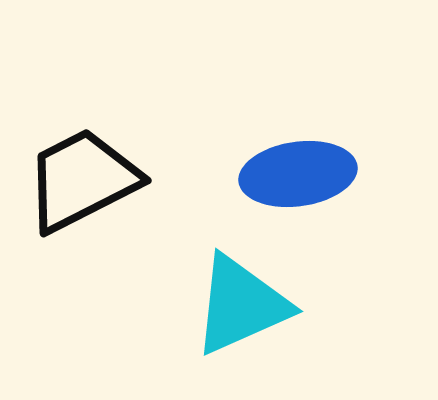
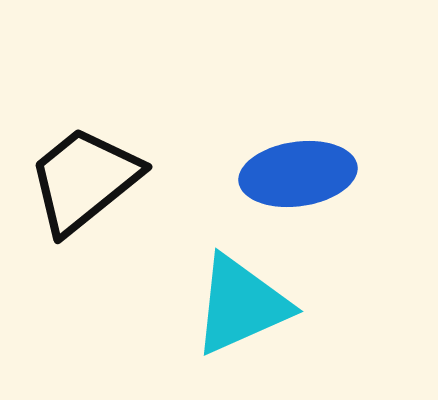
black trapezoid: moved 2 px right; rotated 12 degrees counterclockwise
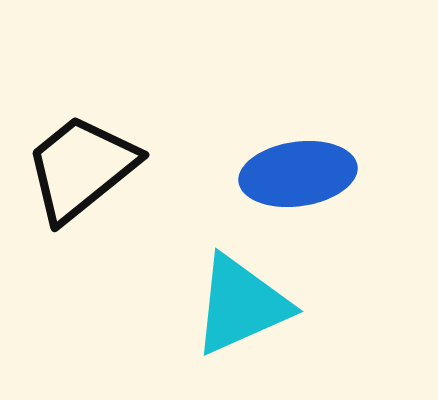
black trapezoid: moved 3 px left, 12 px up
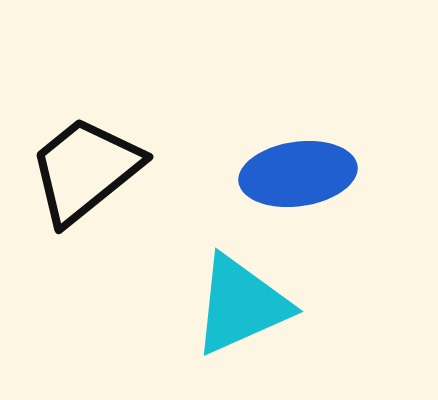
black trapezoid: moved 4 px right, 2 px down
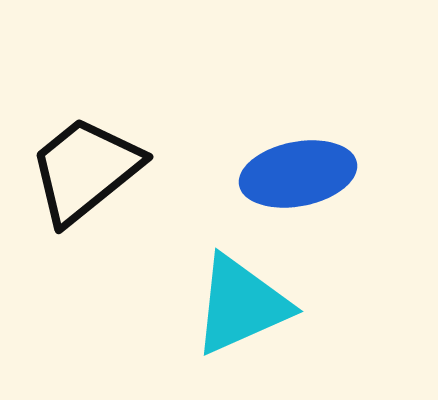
blue ellipse: rotated 3 degrees counterclockwise
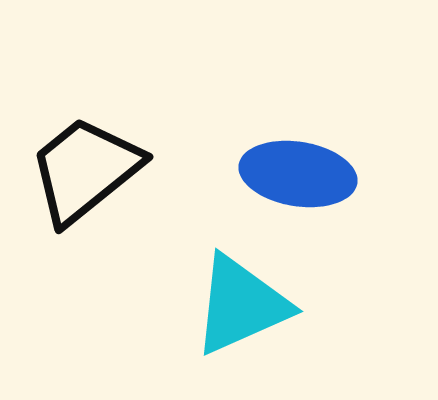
blue ellipse: rotated 20 degrees clockwise
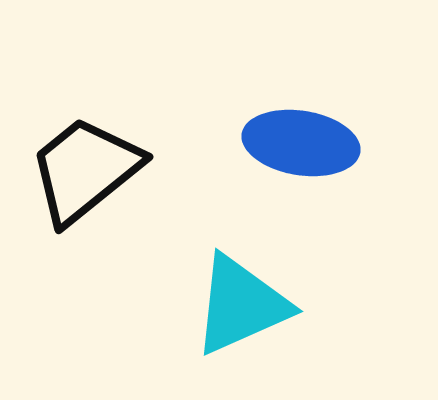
blue ellipse: moved 3 px right, 31 px up
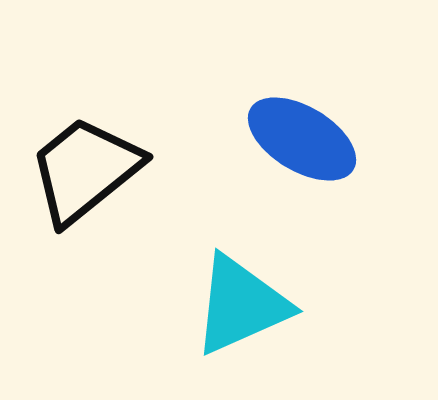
blue ellipse: moved 1 px right, 4 px up; rotated 22 degrees clockwise
